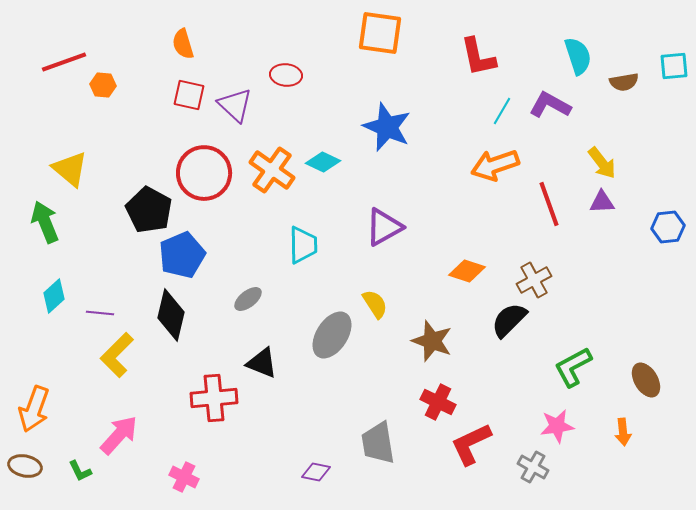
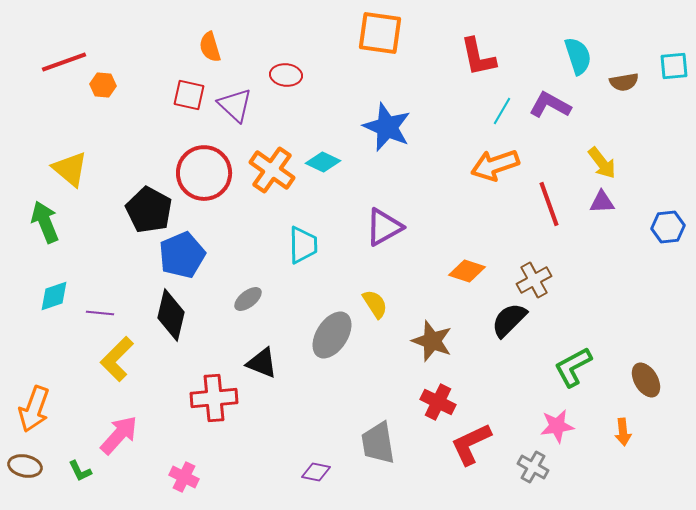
orange semicircle at (183, 44): moved 27 px right, 3 px down
cyan diamond at (54, 296): rotated 24 degrees clockwise
yellow L-shape at (117, 355): moved 4 px down
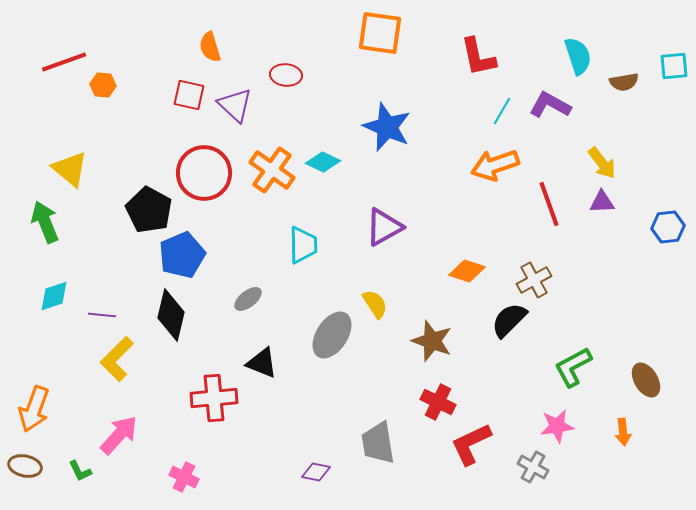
purple line at (100, 313): moved 2 px right, 2 px down
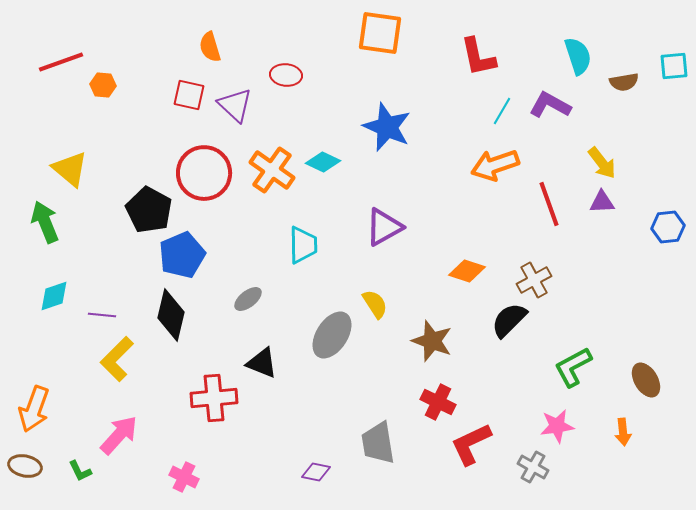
red line at (64, 62): moved 3 px left
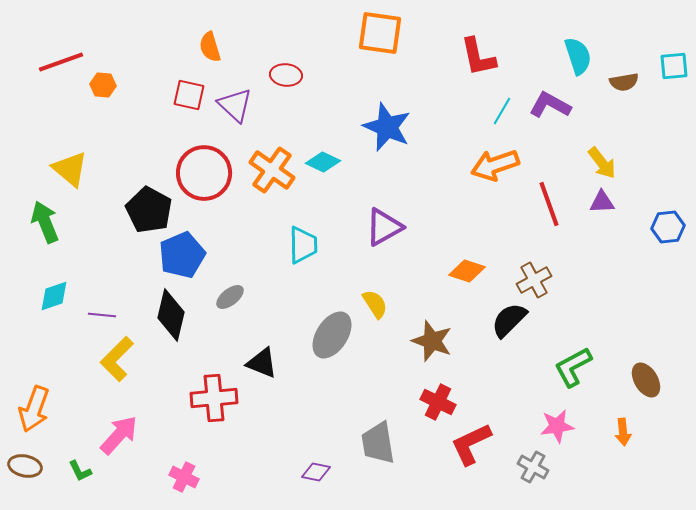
gray ellipse at (248, 299): moved 18 px left, 2 px up
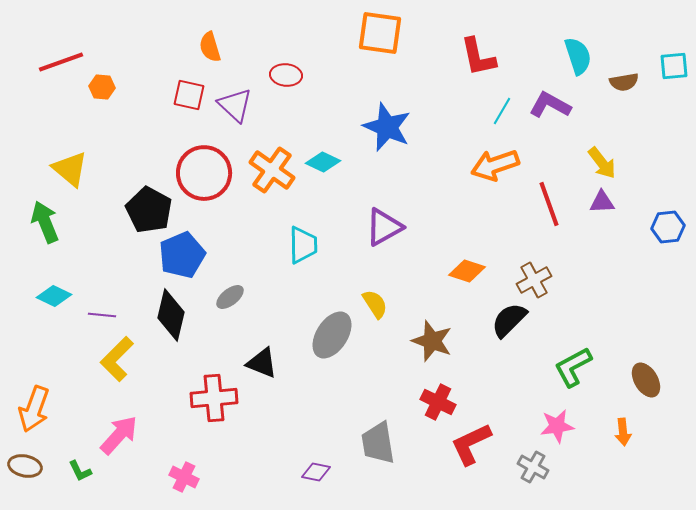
orange hexagon at (103, 85): moved 1 px left, 2 px down
cyan diamond at (54, 296): rotated 44 degrees clockwise
